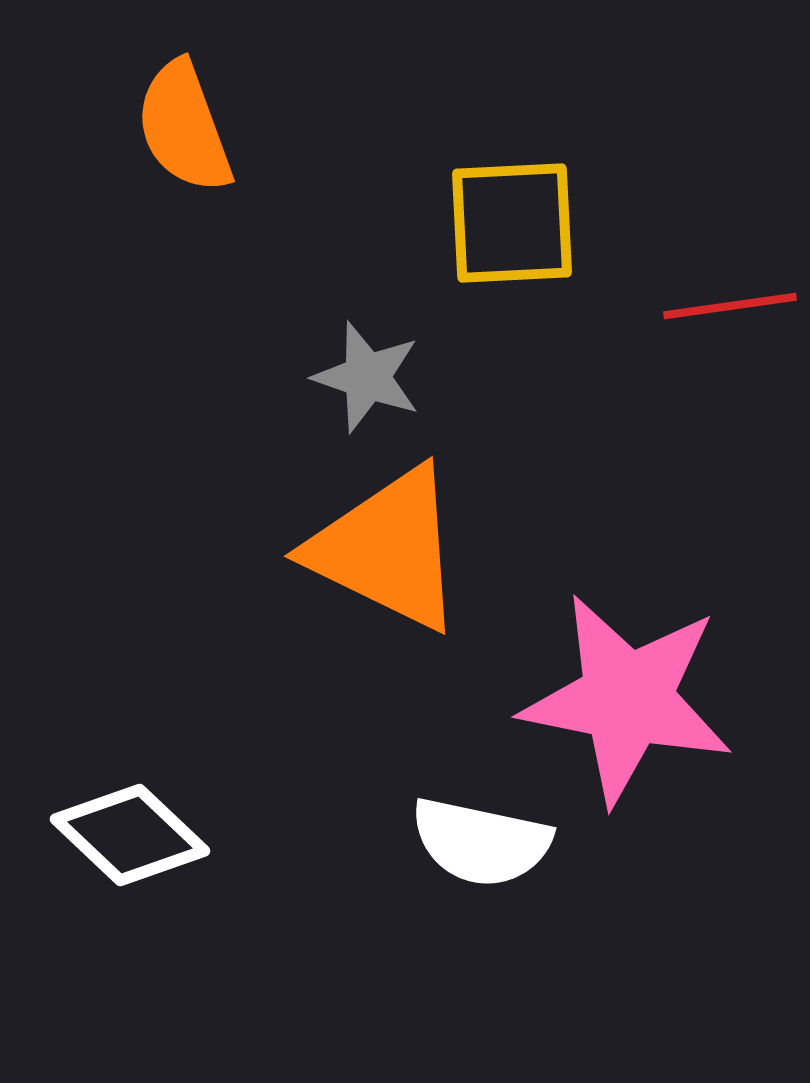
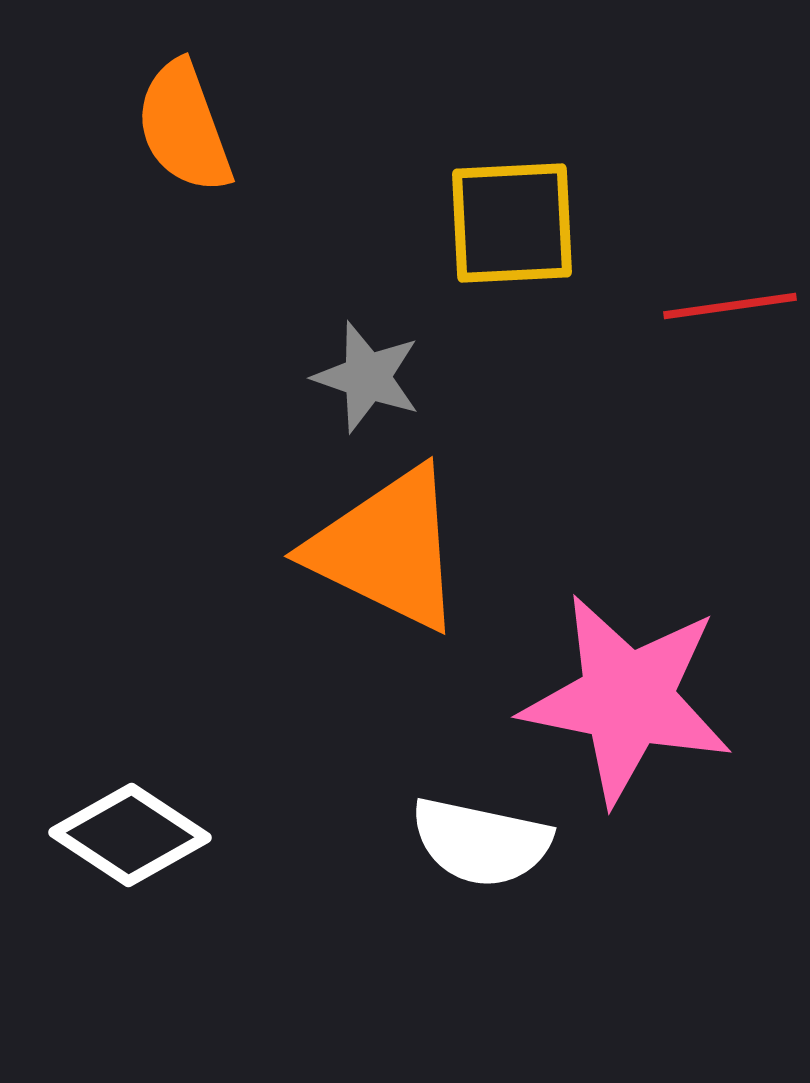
white diamond: rotated 10 degrees counterclockwise
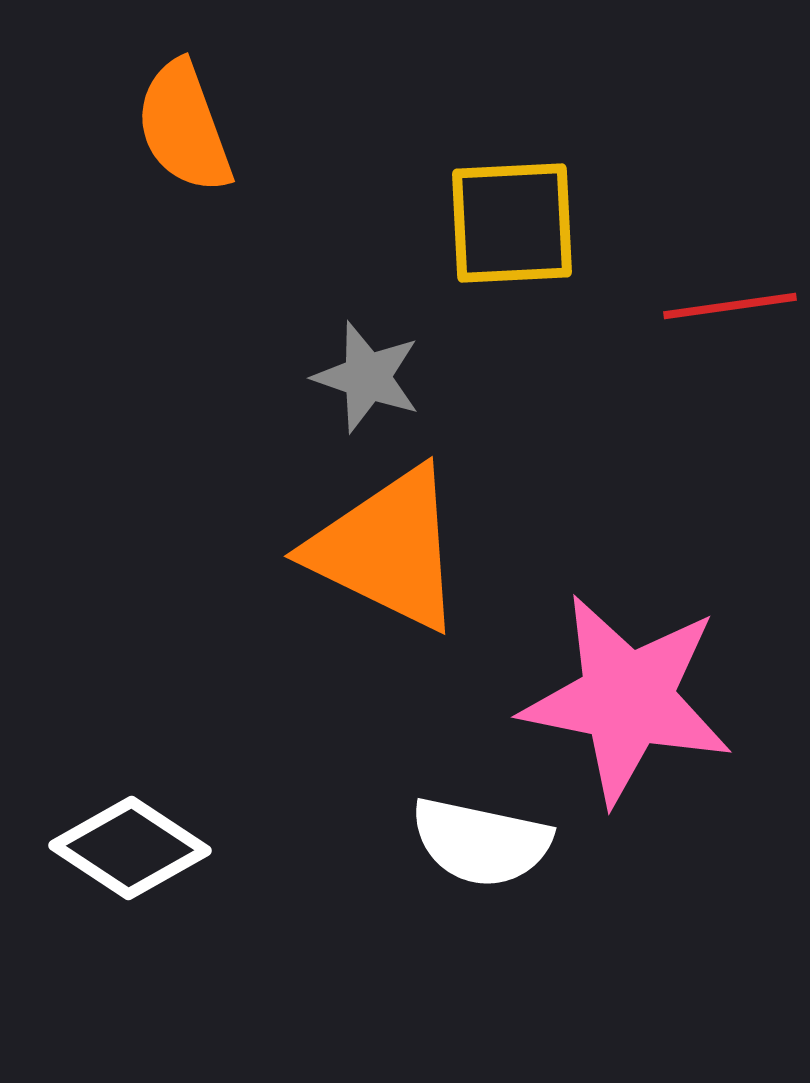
white diamond: moved 13 px down
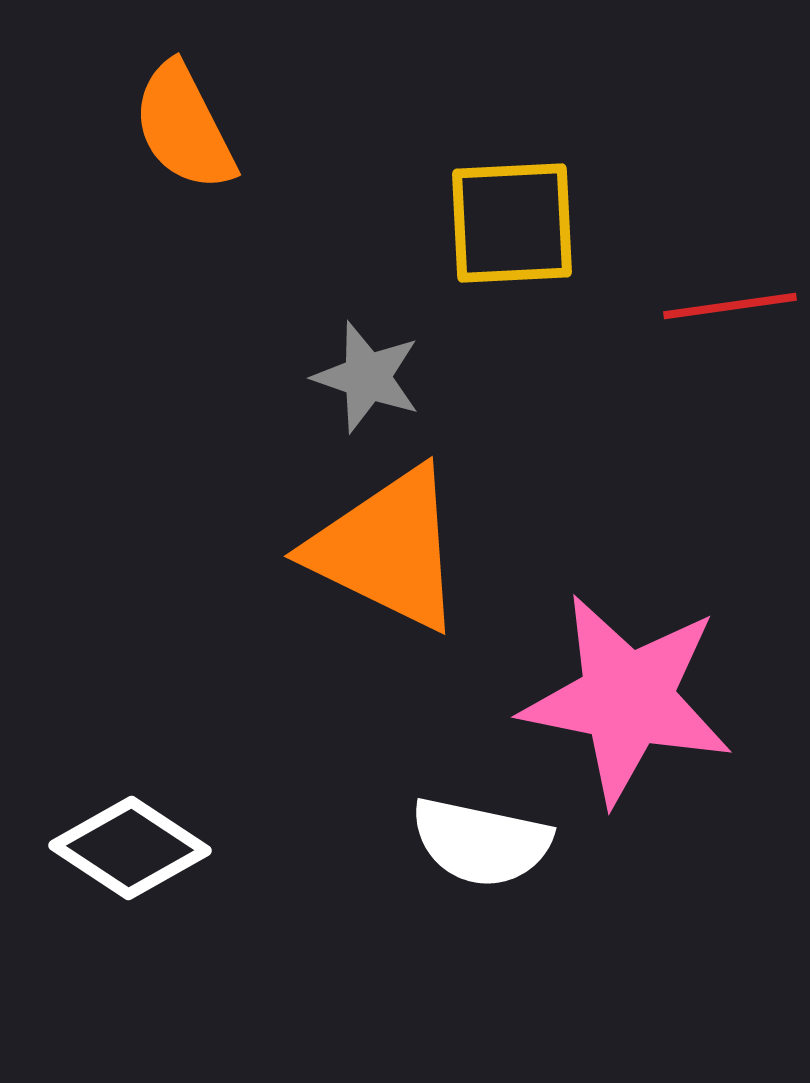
orange semicircle: rotated 7 degrees counterclockwise
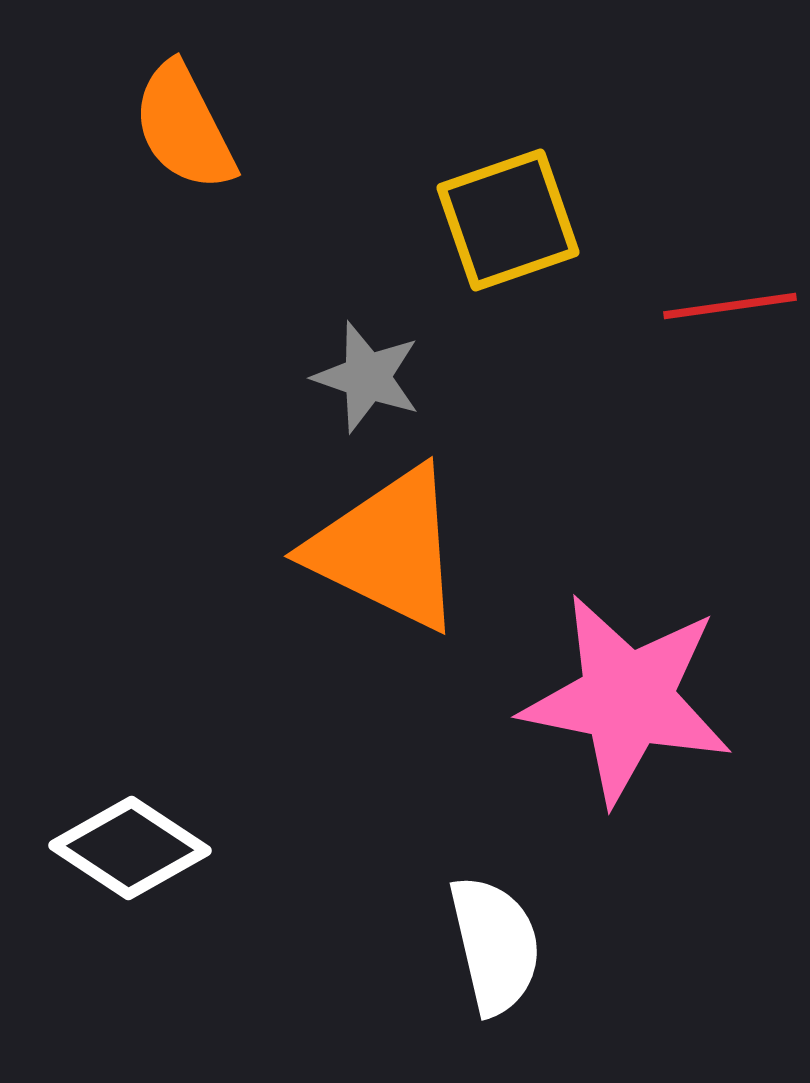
yellow square: moved 4 px left, 3 px up; rotated 16 degrees counterclockwise
white semicircle: moved 14 px right, 103 px down; rotated 115 degrees counterclockwise
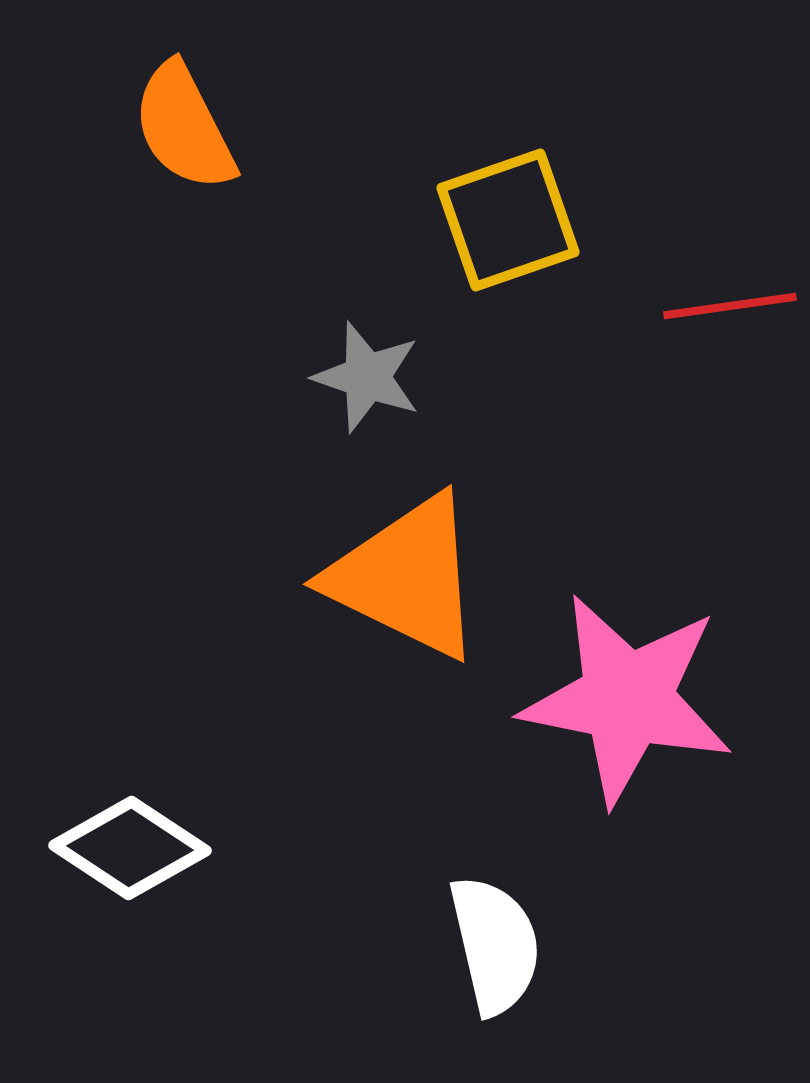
orange triangle: moved 19 px right, 28 px down
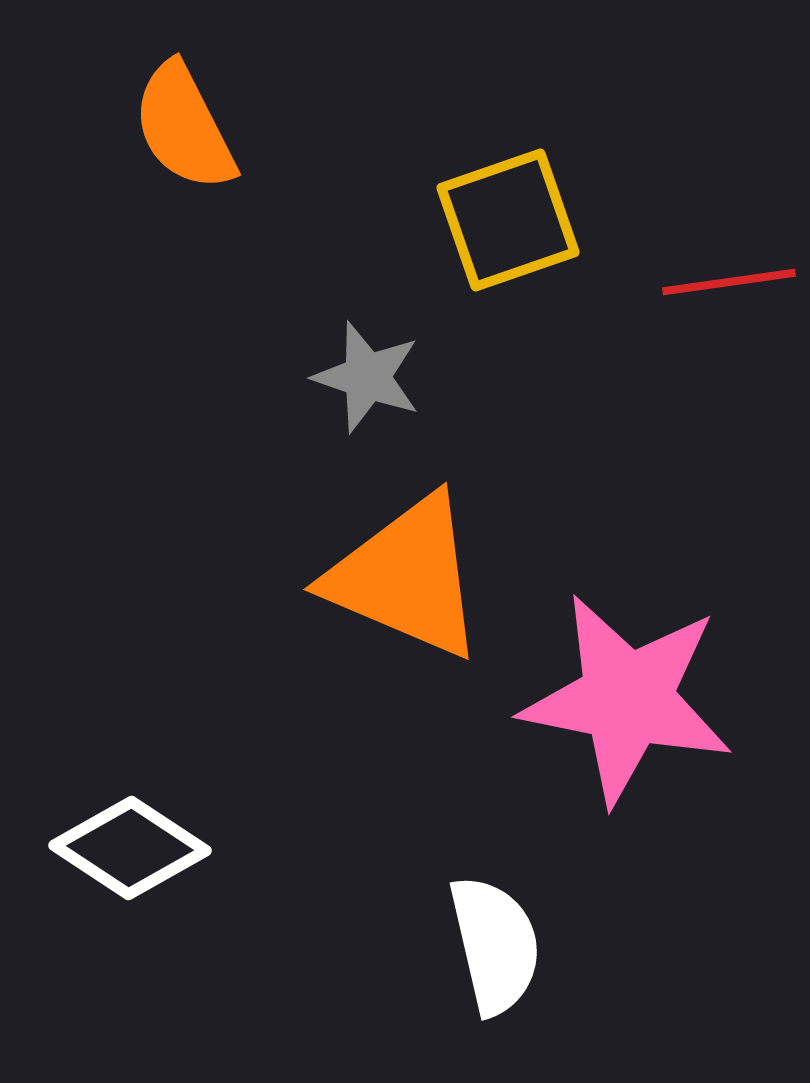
red line: moved 1 px left, 24 px up
orange triangle: rotated 3 degrees counterclockwise
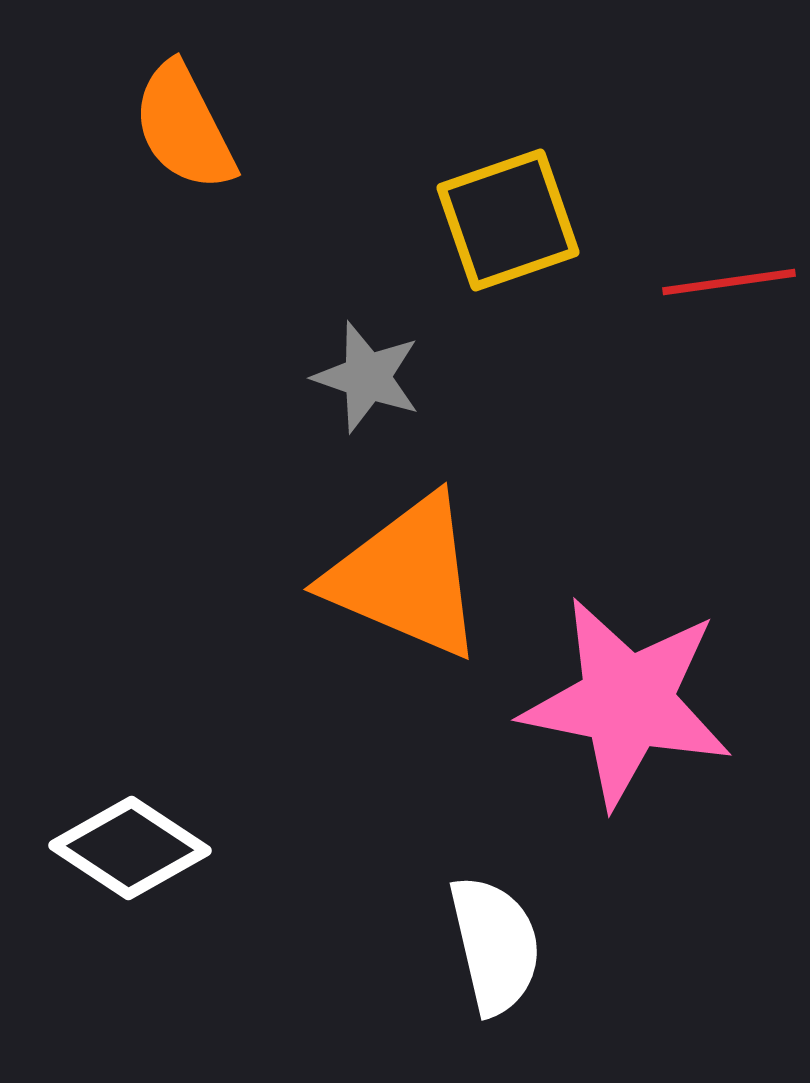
pink star: moved 3 px down
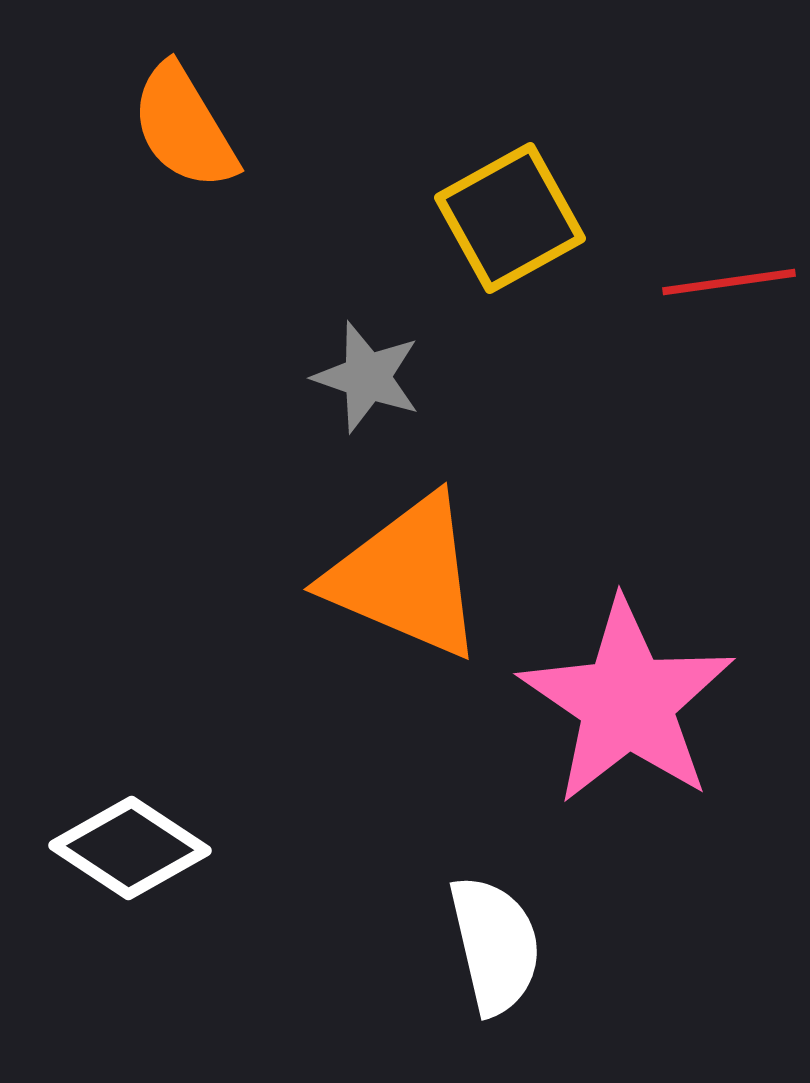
orange semicircle: rotated 4 degrees counterclockwise
yellow square: moved 2 px right, 2 px up; rotated 10 degrees counterclockwise
pink star: rotated 23 degrees clockwise
